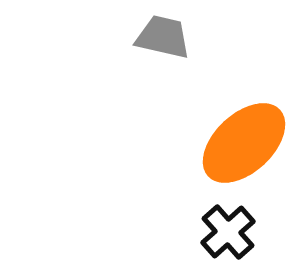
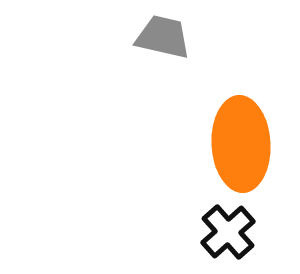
orange ellipse: moved 3 px left, 1 px down; rotated 50 degrees counterclockwise
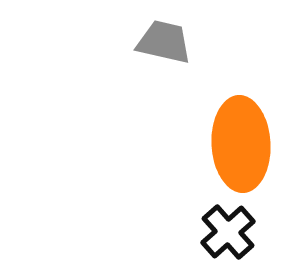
gray trapezoid: moved 1 px right, 5 px down
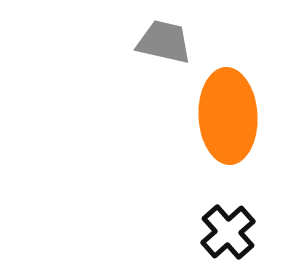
orange ellipse: moved 13 px left, 28 px up
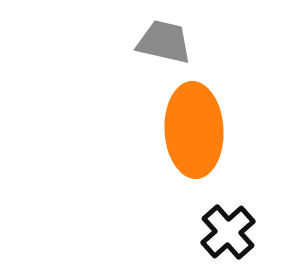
orange ellipse: moved 34 px left, 14 px down
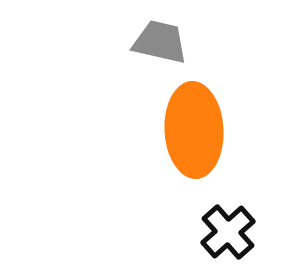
gray trapezoid: moved 4 px left
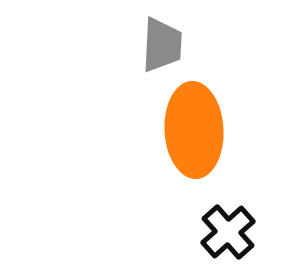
gray trapezoid: moved 2 px right, 3 px down; rotated 80 degrees clockwise
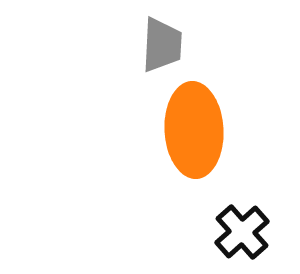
black cross: moved 14 px right
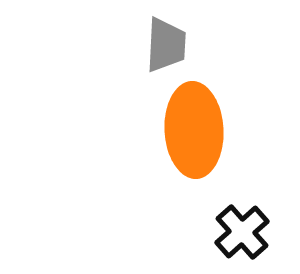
gray trapezoid: moved 4 px right
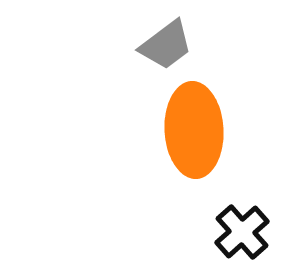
gray trapezoid: rotated 50 degrees clockwise
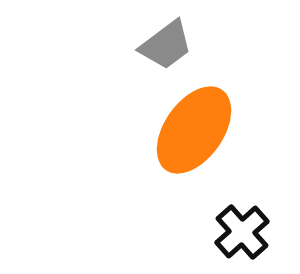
orange ellipse: rotated 38 degrees clockwise
